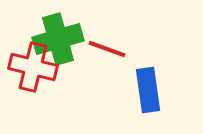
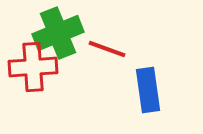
green cross: moved 6 px up; rotated 6 degrees counterclockwise
red cross: rotated 18 degrees counterclockwise
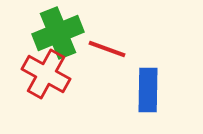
red cross: moved 13 px right, 7 px down; rotated 33 degrees clockwise
blue rectangle: rotated 9 degrees clockwise
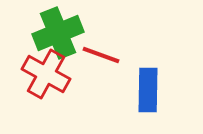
red line: moved 6 px left, 6 px down
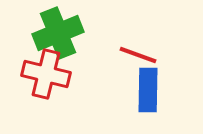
red line: moved 37 px right
red cross: rotated 15 degrees counterclockwise
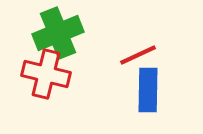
red line: rotated 45 degrees counterclockwise
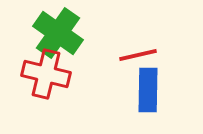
green cross: rotated 33 degrees counterclockwise
red line: rotated 12 degrees clockwise
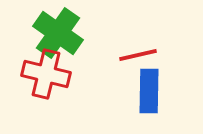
blue rectangle: moved 1 px right, 1 px down
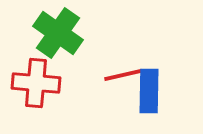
red line: moved 15 px left, 20 px down
red cross: moved 10 px left, 9 px down; rotated 9 degrees counterclockwise
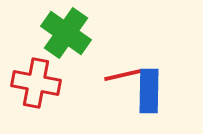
green cross: moved 8 px right
red cross: rotated 6 degrees clockwise
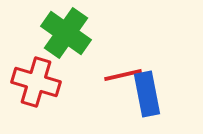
red cross: moved 1 px up; rotated 6 degrees clockwise
blue rectangle: moved 2 px left, 3 px down; rotated 12 degrees counterclockwise
